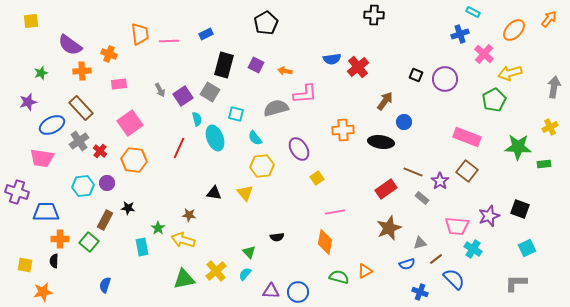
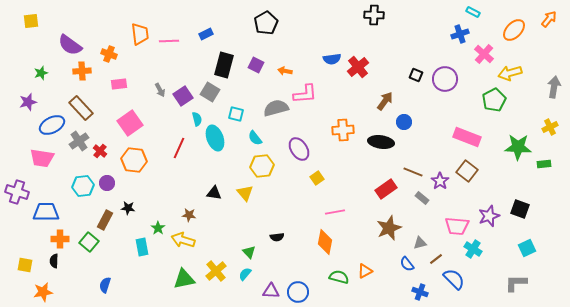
blue semicircle at (407, 264): rotated 70 degrees clockwise
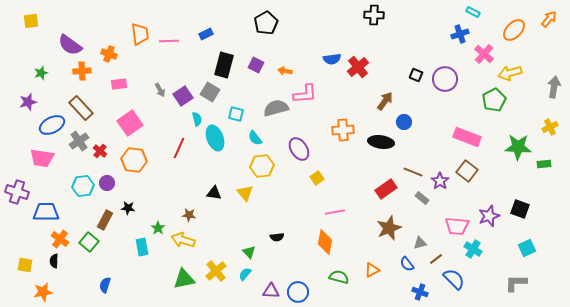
orange cross at (60, 239): rotated 36 degrees clockwise
orange triangle at (365, 271): moved 7 px right, 1 px up
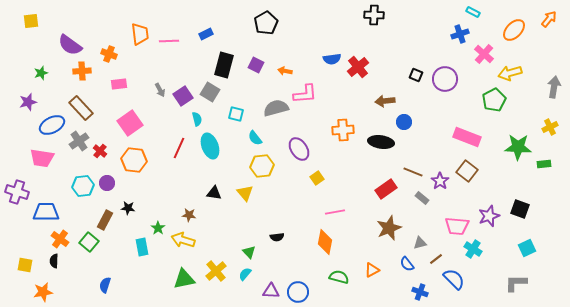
brown arrow at (385, 101): rotated 132 degrees counterclockwise
cyan ellipse at (215, 138): moved 5 px left, 8 px down
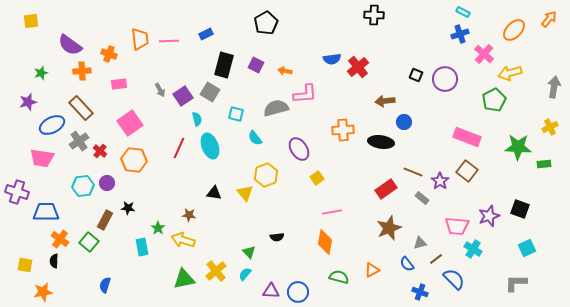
cyan rectangle at (473, 12): moved 10 px left
orange trapezoid at (140, 34): moved 5 px down
yellow hexagon at (262, 166): moved 4 px right, 9 px down; rotated 15 degrees counterclockwise
pink line at (335, 212): moved 3 px left
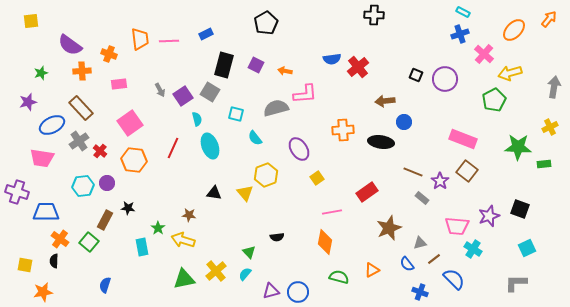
pink rectangle at (467, 137): moved 4 px left, 2 px down
red line at (179, 148): moved 6 px left
red rectangle at (386, 189): moved 19 px left, 3 px down
brown line at (436, 259): moved 2 px left
purple triangle at (271, 291): rotated 18 degrees counterclockwise
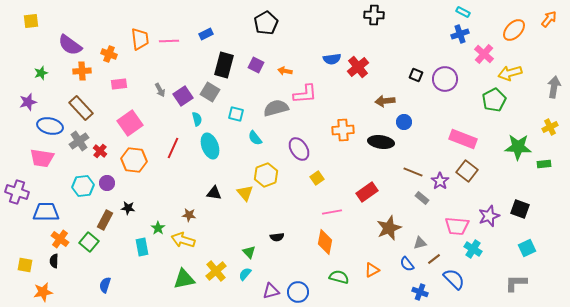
blue ellipse at (52, 125): moved 2 px left, 1 px down; rotated 40 degrees clockwise
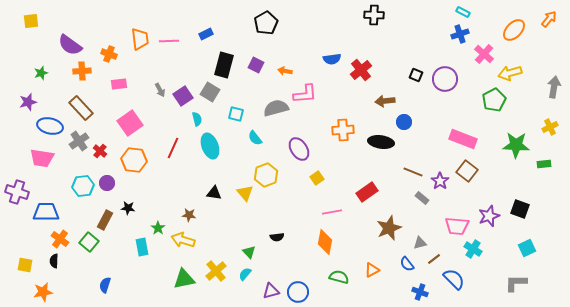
red cross at (358, 67): moved 3 px right, 3 px down
green star at (518, 147): moved 2 px left, 2 px up
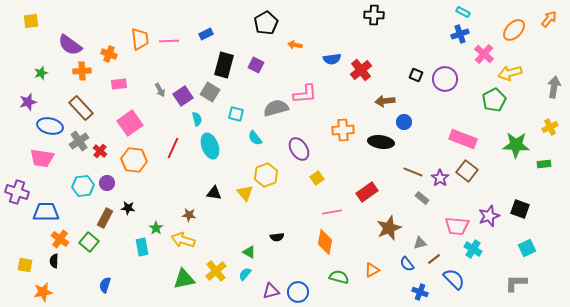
orange arrow at (285, 71): moved 10 px right, 26 px up
purple star at (440, 181): moved 3 px up
brown rectangle at (105, 220): moved 2 px up
green star at (158, 228): moved 2 px left
green triangle at (249, 252): rotated 16 degrees counterclockwise
